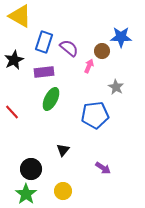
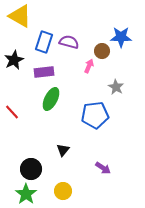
purple semicircle: moved 6 px up; rotated 24 degrees counterclockwise
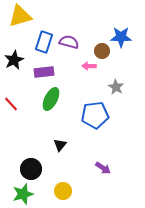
yellow triangle: rotated 45 degrees counterclockwise
pink arrow: rotated 112 degrees counterclockwise
red line: moved 1 px left, 8 px up
black triangle: moved 3 px left, 5 px up
green star: moved 3 px left; rotated 20 degrees clockwise
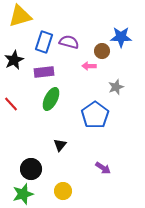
gray star: rotated 21 degrees clockwise
blue pentagon: rotated 28 degrees counterclockwise
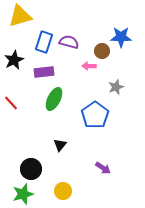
green ellipse: moved 3 px right
red line: moved 1 px up
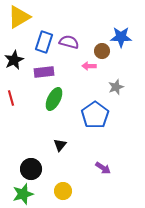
yellow triangle: moved 1 px left, 1 px down; rotated 15 degrees counterclockwise
red line: moved 5 px up; rotated 28 degrees clockwise
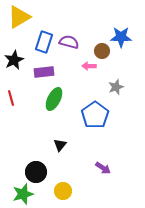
black circle: moved 5 px right, 3 px down
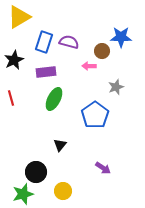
purple rectangle: moved 2 px right
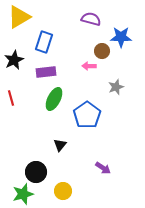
purple semicircle: moved 22 px right, 23 px up
blue pentagon: moved 8 px left
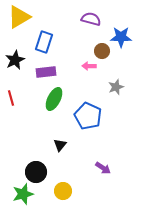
black star: moved 1 px right
blue pentagon: moved 1 px right, 1 px down; rotated 12 degrees counterclockwise
